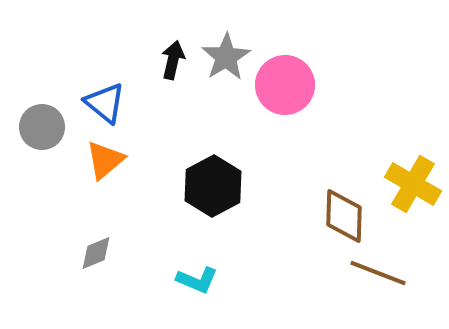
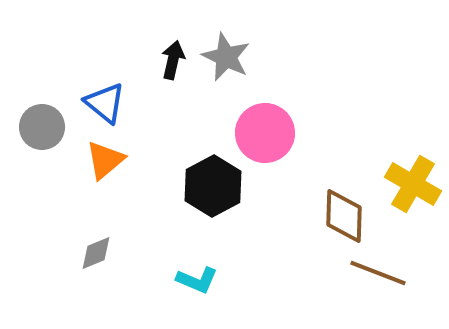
gray star: rotated 15 degrees counterclockwise
pink circle: moved 20 px left, 48 px down
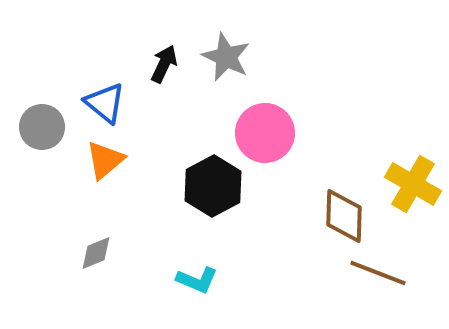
black arrow: moved 9 px left, 4 px down; rotated 12 degrees clockwise
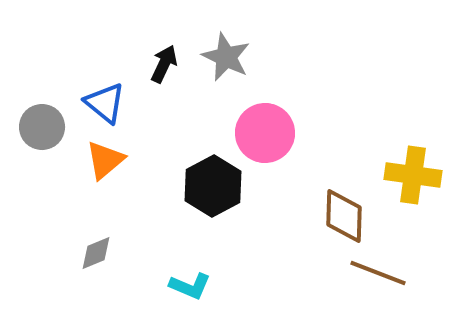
yellow cross: moved 9 px up; rotated 22 degrees counterclockwise
cyan L-shape: moved 7 px left, 6 px down
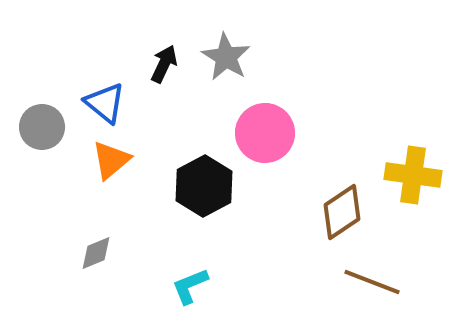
gray star: rotated 6 degrees clockwise
orange triangle: moved 6 px right
black hexagon: moved 9 px left
brown diamond: moved 2 px left, 4 px up; rotated 54 degrees clockwise
brown line: moved 6 px left, 9 px down
cyan L-shape: rotated 135 degrees clockwise
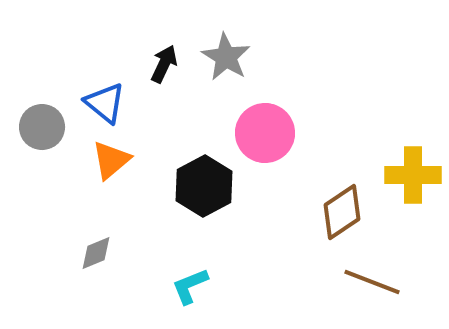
yellow cross: rotated 8 degrees counterclockwise
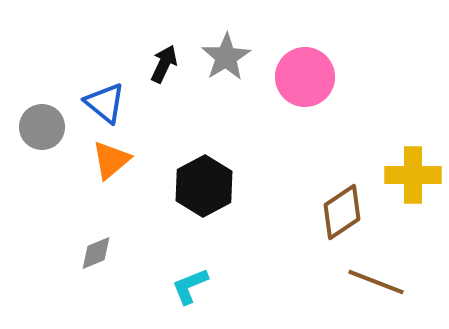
gray star: rotated 9 degrees clockwise
pink circle: moved 40 px right, 56 px up
brown line: moved 4 px right
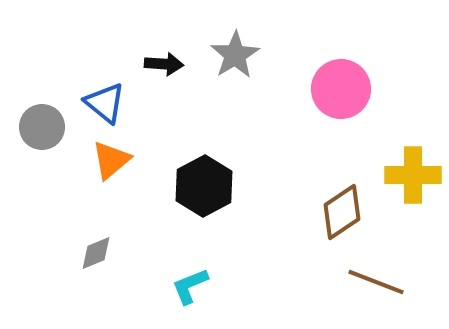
gray star: moved 9 px right, 2 px up
black arrow: rotated 69 degrees clockwise
pink circle: moved 36 px right, 12 px down
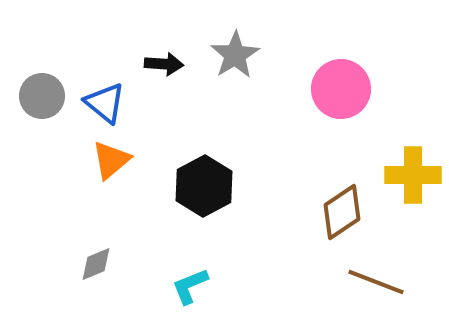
gray circle: moved 31 px up
gray diamond: moved 11 px down
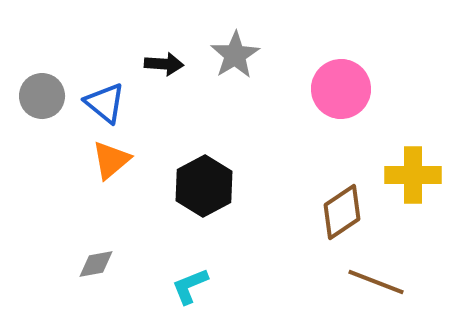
gray diamond: rotated 12 degrees clockwise
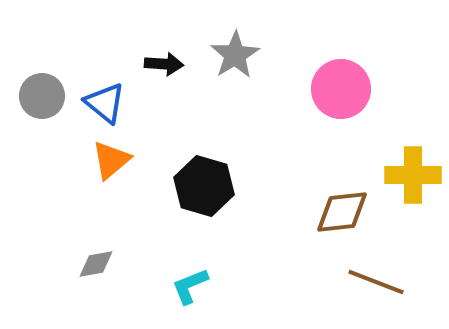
black hexagon: rotated 16 degrees counterclockwise
brown diamond: rotated 28 degrees clockwise
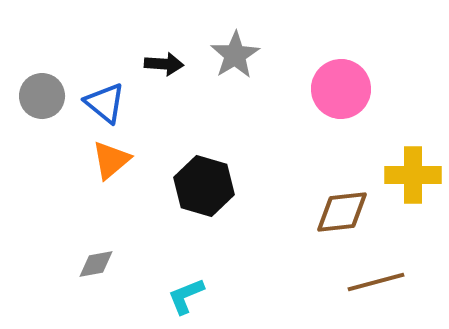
brown line: rotated 36 degrees counterclockwise
cyan L-shape: moved 4 px left, 10 px down
